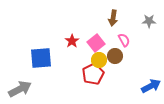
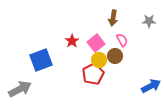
pink semicircle: moved 2 px left
blue square: moved 2 px down; rotated 15 degrees counterclockwise
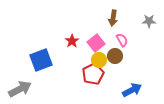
blue arrow: moved 19 px left, 4 px down
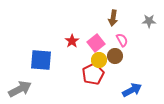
blue square: rotated 25 degrees clockwise
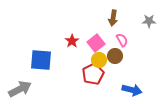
blue arrow: rotated 42 degrees clockwise
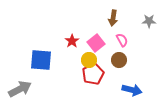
brown circle: moved 4 px right, 4 px down
yellow circle: moved 10 px left
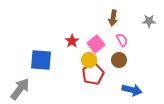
pink square: moved 1 px down
gray arrow: rotated 25 degrees counterclockwise
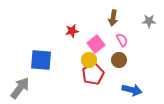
red star: moved 10 px up; rotated 24 degrees clockwise
gray arrow: moved 1 px up
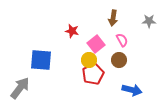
red star: rotated 24 degrees clockwise
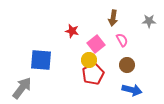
brown circle: moved 8 px right, 5 px down
gray arrow: moved 2 px right
